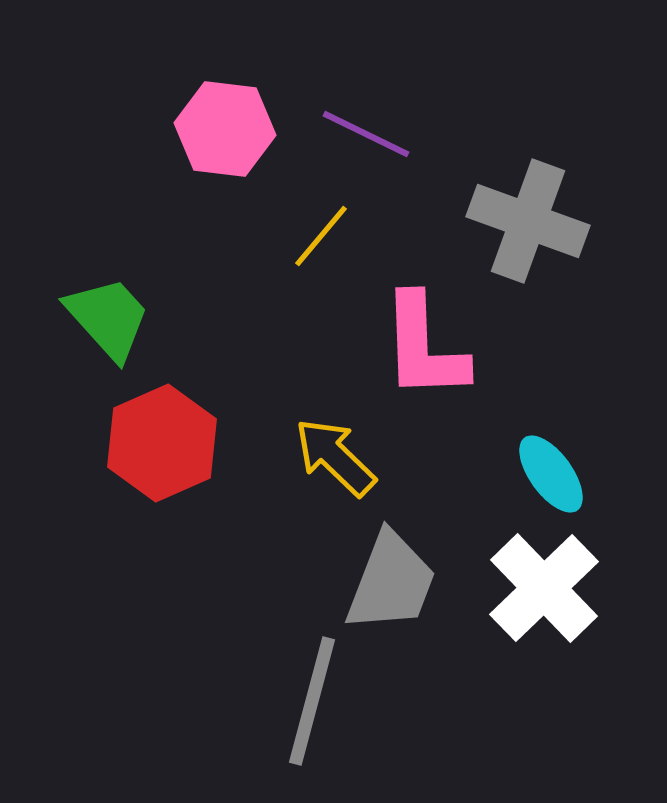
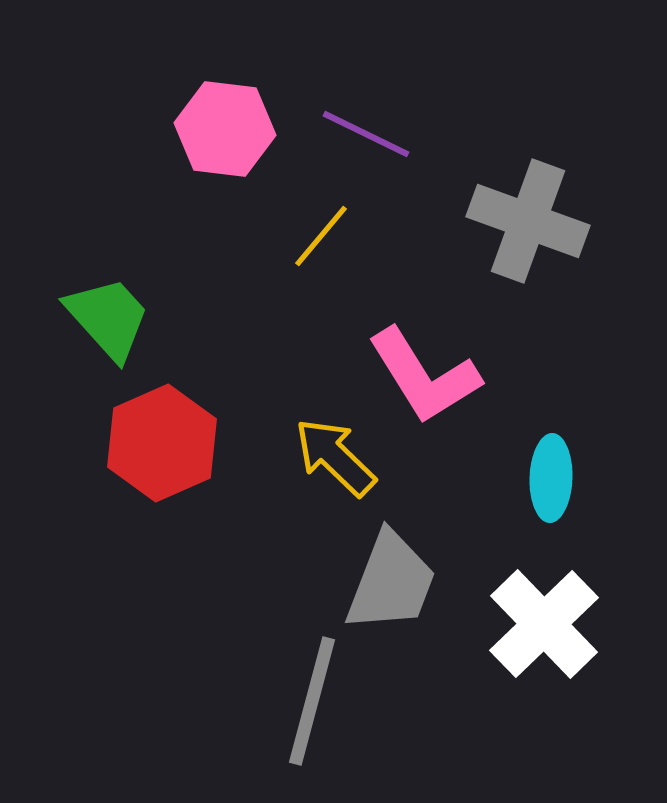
pink L-shape: moved 29 px down; rotated 30 degrees counterclockwise
cyan ellipse: moved 4 px down; rotated 38 degrees clockwise
white cross: moved 36 px down
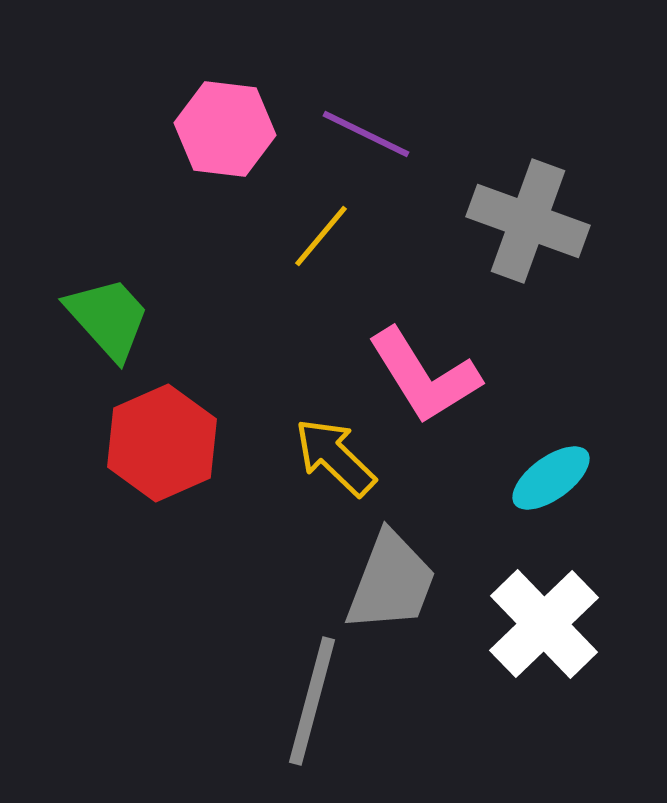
cyan ellipse: rotated 52 degrees clockwise
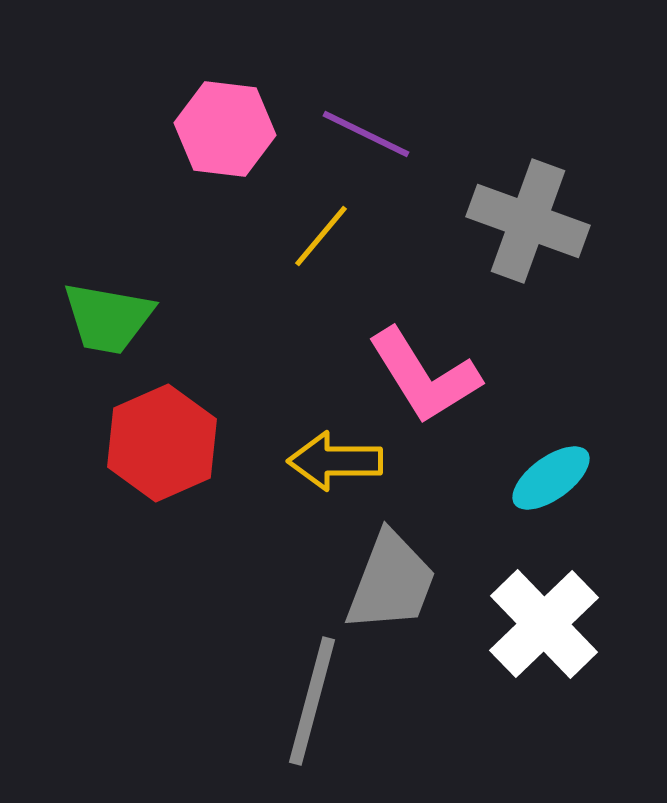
green trapezoid: rotated 142 degrees clockwise
yellow arrow: moved 4 px down; rotated 44 degrees counterclockwise
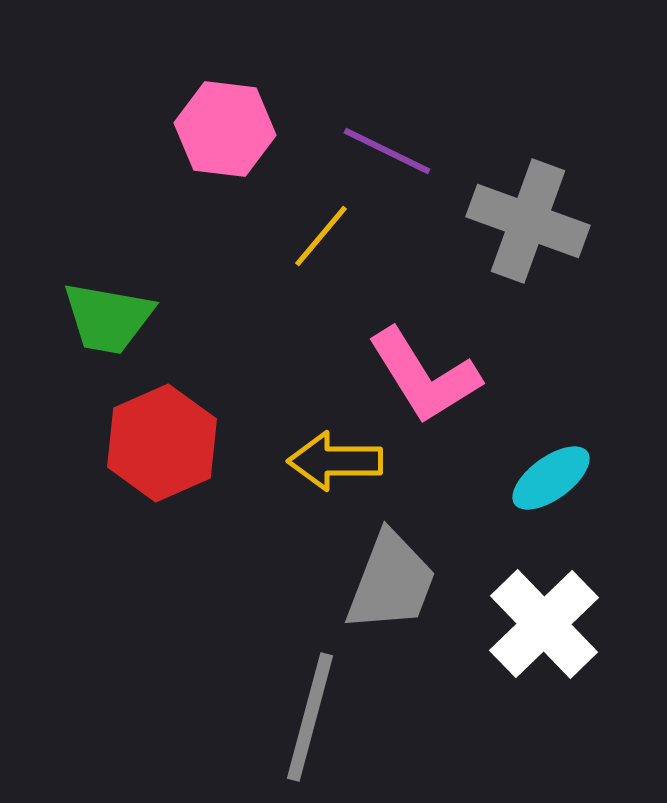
purple line: moved 21 px right, 17 px down
gray line: moved 2 px left, 16 px down
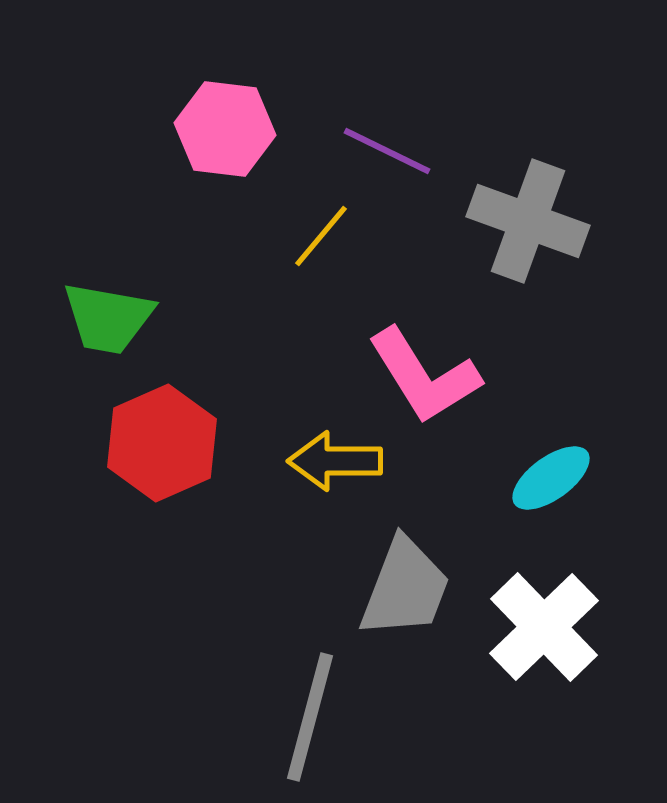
gray trapezoid: moved 14 px right, 6 px down
white cross: moved 3 px down
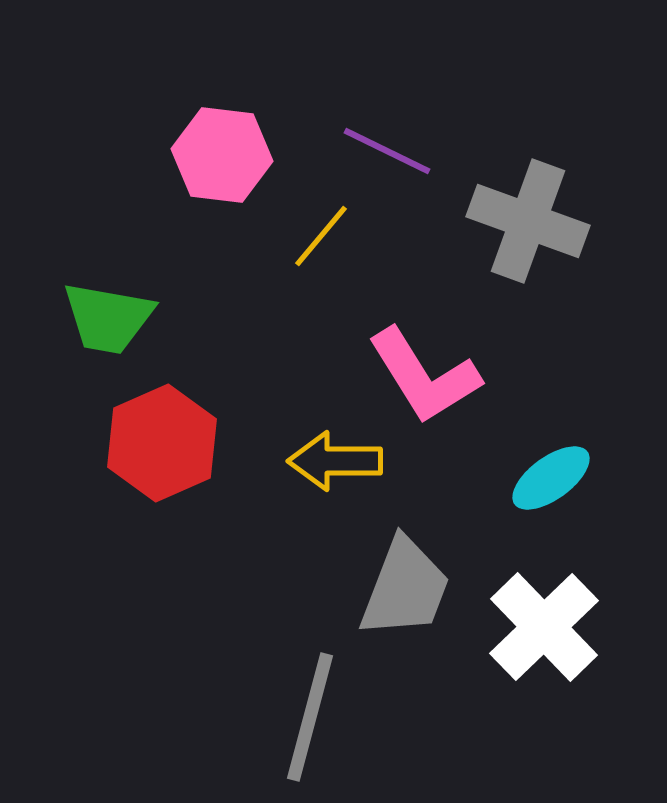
pink hexagon: moved 3 px left, 26 px down
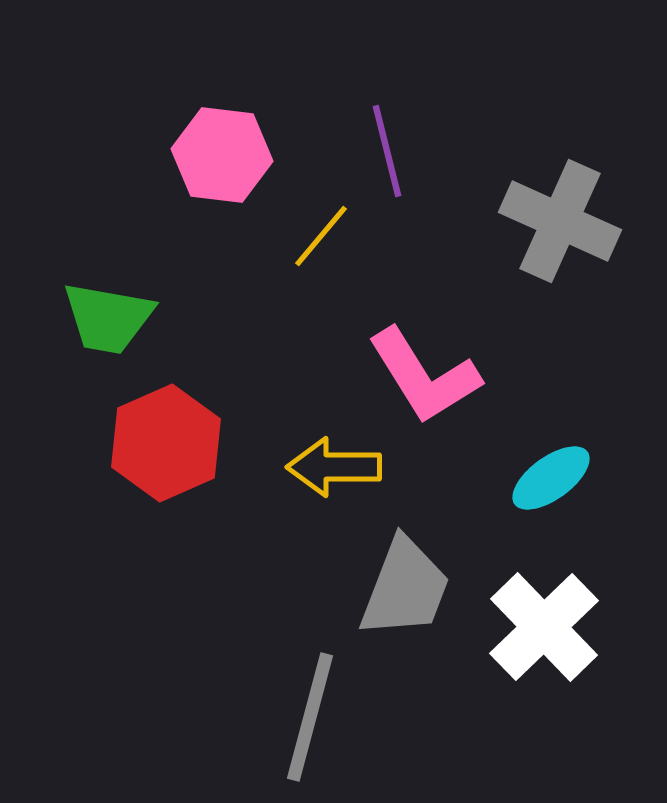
purple line: rotated 50 degrees clockwise
gray cross: moved 32 px right; rotated 4 degrees clockwise
red hexagon: moved 4 px right
yellow arrow: moved 1 px left, 6 px down
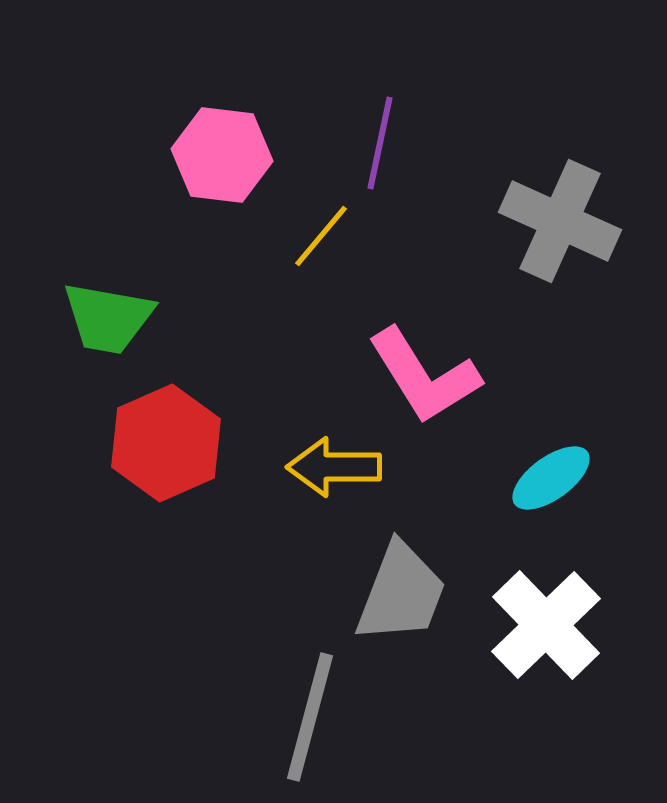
purple line: moved 7 px left, 8 px up; rotated 26 degrees clockwise
gray trapezoid: moved 4 px left, 5 px down
white cross: moved 2 px right, 2 px up
